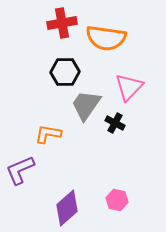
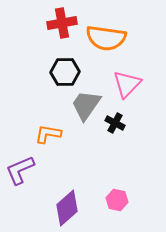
pink triangle: moved 2 px left, 3 px up
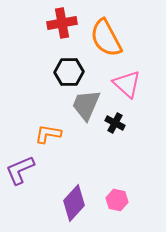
orange semicircle: rotated 54 degrees clockwise
black hexagon: moved 4 px right
pink triangle: rotated 32 degrees counterclockwise
gray trapezoid: rotated 12 degrees counterclockwise
purple diamond: moved 7 px right, 5 px up; rotated 6 degrees counterclockwise
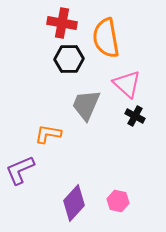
red cross: rotated 20 degrees clockwise
orange semicircle: rotated 18 degrees clockwise
black hexagon: moved 13 px up
black cross: moved 20 px right, 7 px up
pink hexagon: moved 1 px right, 1 px down
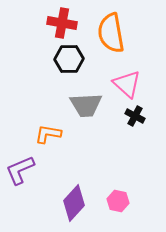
orange semicircle: moved 5 px right, 5 px up
gray trapezoid: rotated 116 degrees counterclockwise
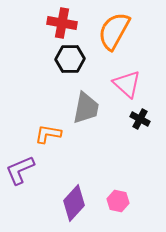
orange semicircle: moved 3 px right, 2 px up; rotated 39 degrees clockwise
black hexagon: moved 1 px right
gray trapezoid: moved 3 px down; rotated 76 degrees counterclockwise
black cross: moved 5 px right, 3 px down
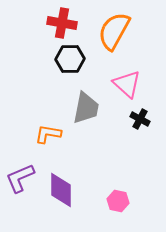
purple L-shape: moved 8 px down
purple diamond: moved 13 px left, 13 px up; rotated 42 degrees counterclockwise
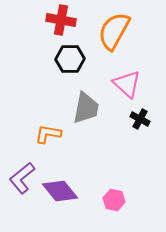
red cross: moved 1 px left, 3 px up
purple L-shape: moved 2 px right; rotated 16 degrees counterclockwise
purple diamond: moved 1 px left, 1 px down; rotated 39 degrees counterclockwise
pink hexagon: moved 4 px left, 1 px up
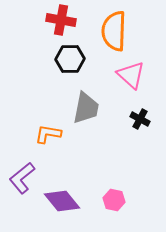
orange semicircle: rotated 27 degrees counterclockwise
pink triangle: moved 4 px right, 9 px up
purple diamond: moved 2 px right, 10 px down
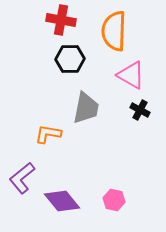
pink triangle: rotated 12 degrees counterclockwise
black cross: moved 9 px up
